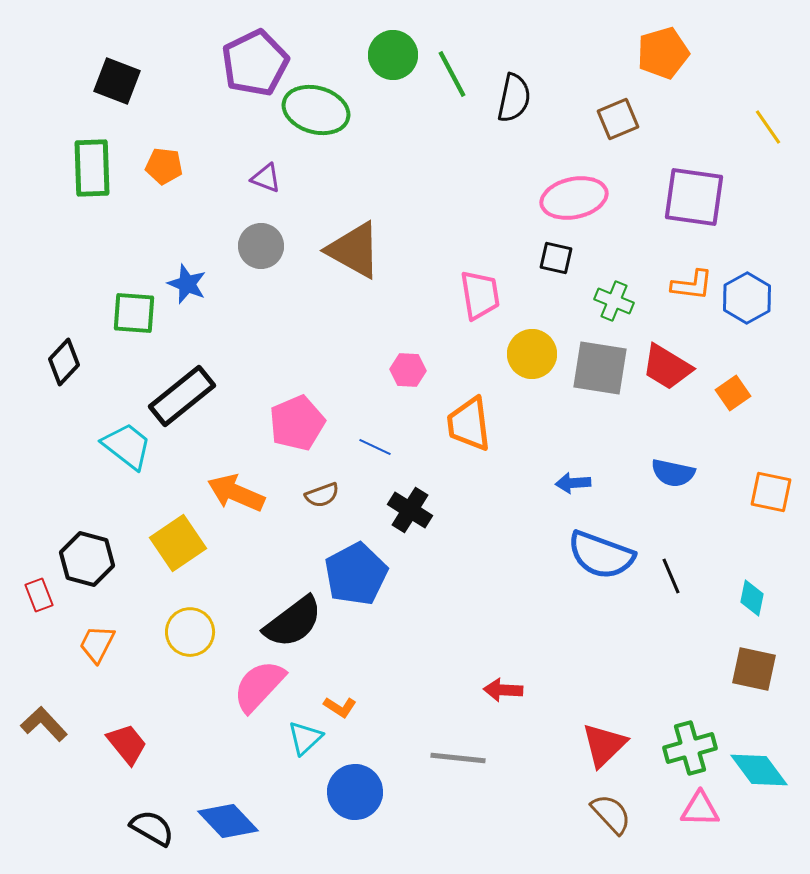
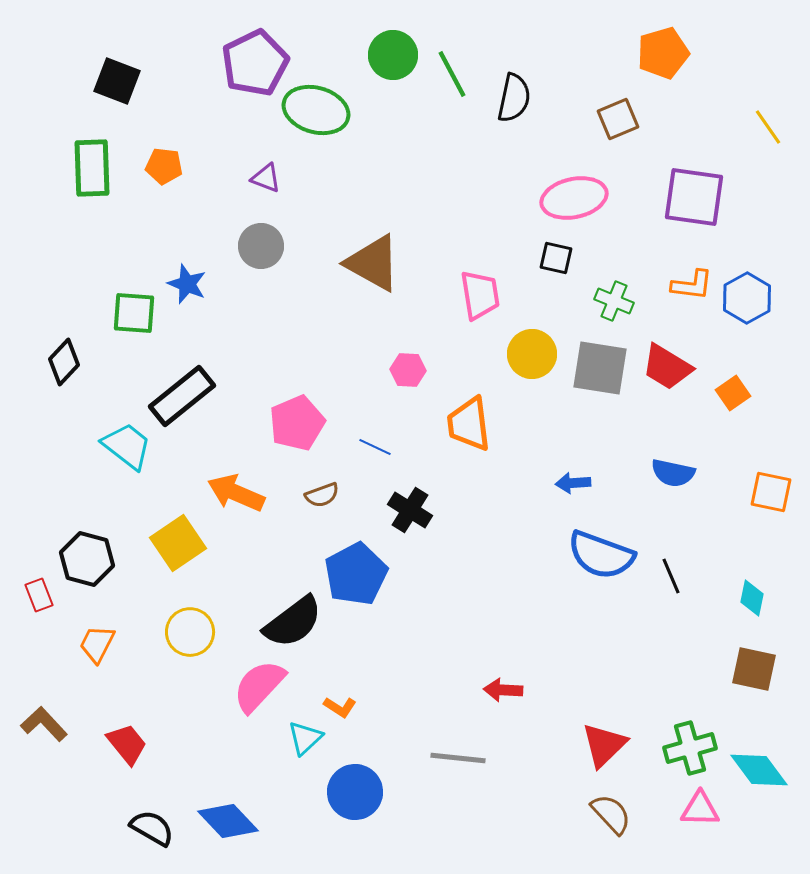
brown triangle at (354, 250): moved 19 px right, 13 px down
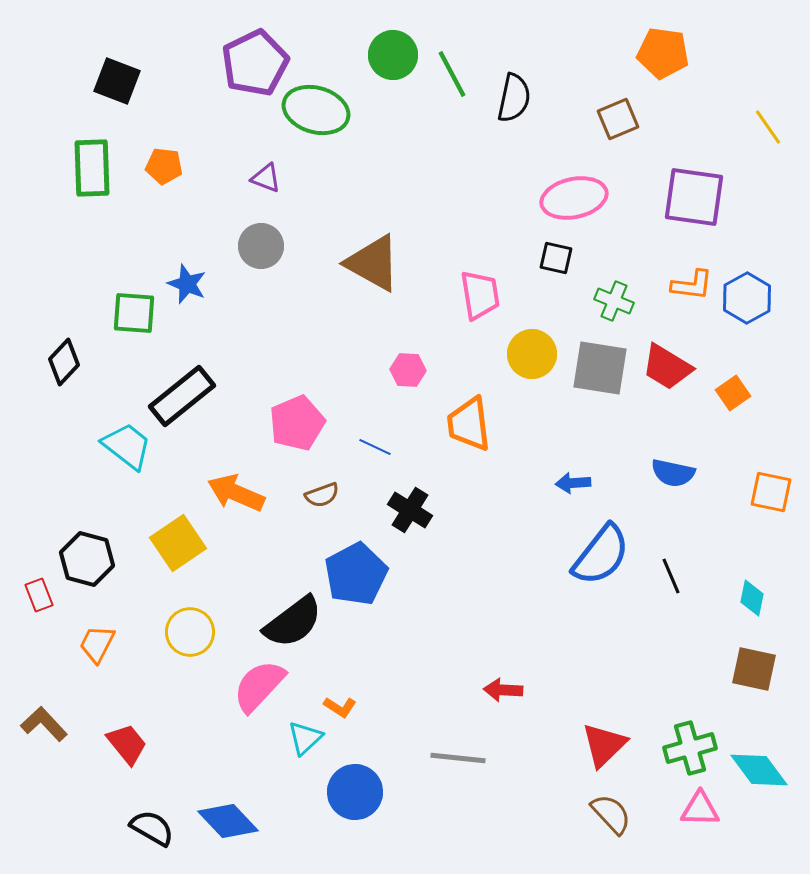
orange pentagon at (663, 53): rotated 24 degrees clockwise
blue semicircle at (601, 555): rotated 72 degrees counterclockwise
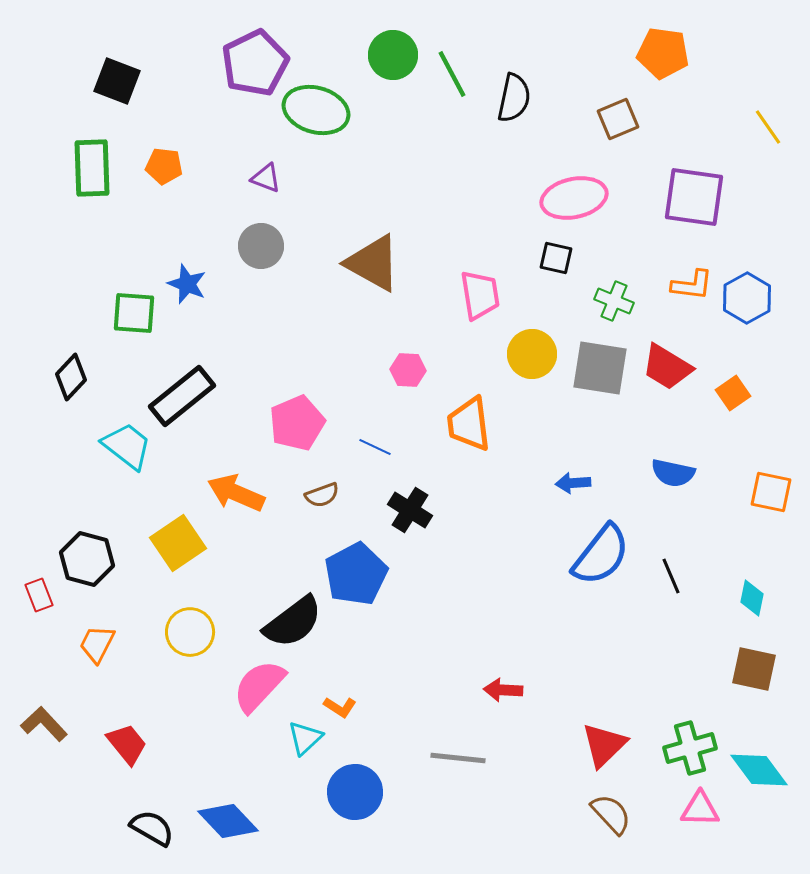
black diamond at (64, 362): moved 7 px right, 15 px down
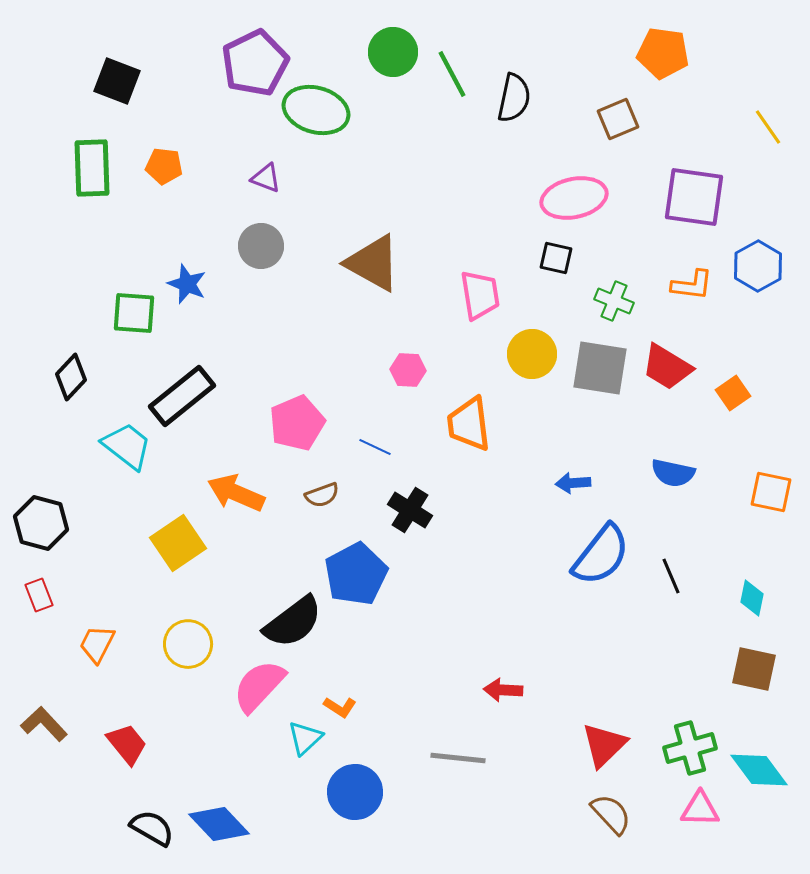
green circle at (393, 55): moved 3 px up
blue hexagon at (747, 298): moved 11 px right, 32 px up
black hexagon at (87, 559): moved 46 px left, 36 px up
yellow circle at (190, 632): moved 2 px left, 12 px down
blue diamond at (228, 821): moved 9 px left, 3 px down
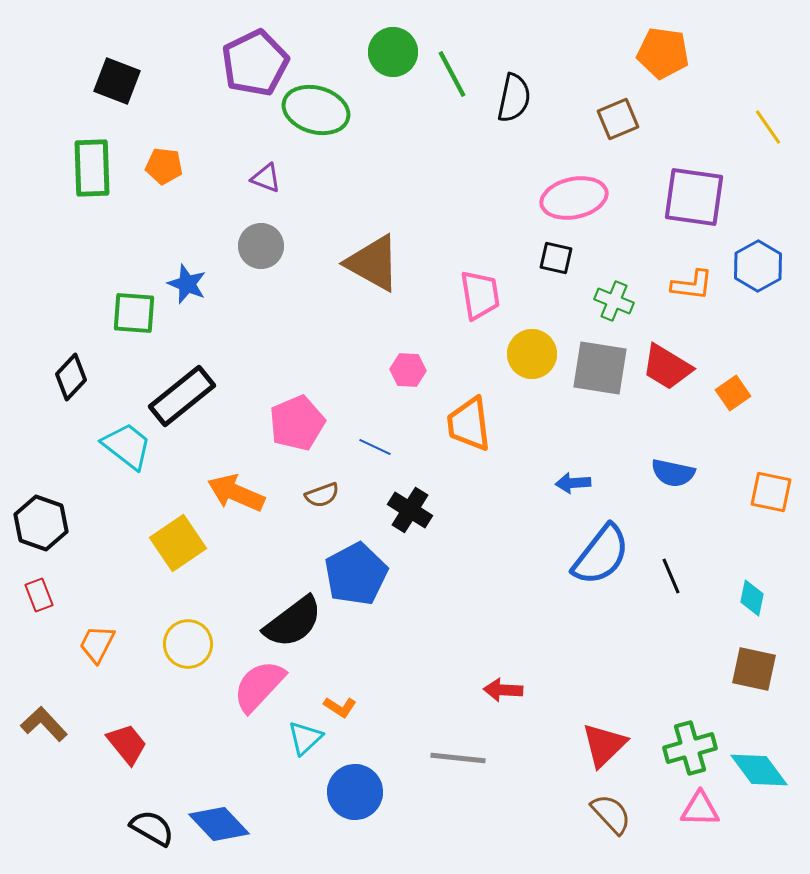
black hexagon at (41, 523): rotated 4 degrees clockwise
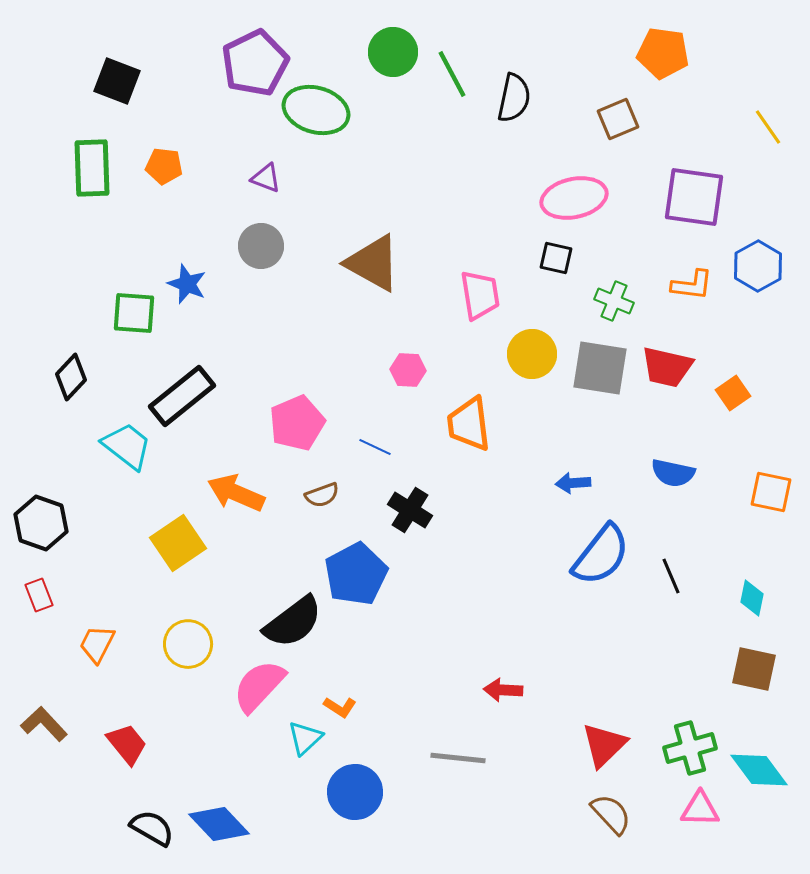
red trapezoid at (667, 367): rotated 18 degrees counterclockwise
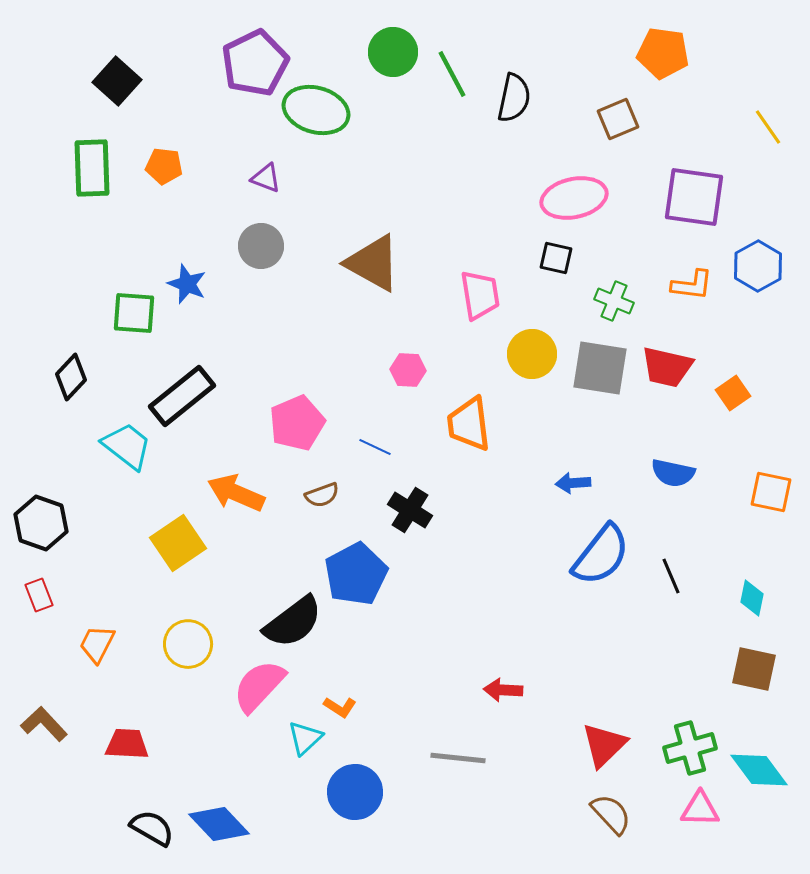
black square at (117, 81): rotated 21 degrees clockwise
red trapezoid at (127, 744): rotated 48 degrees counterclockwise
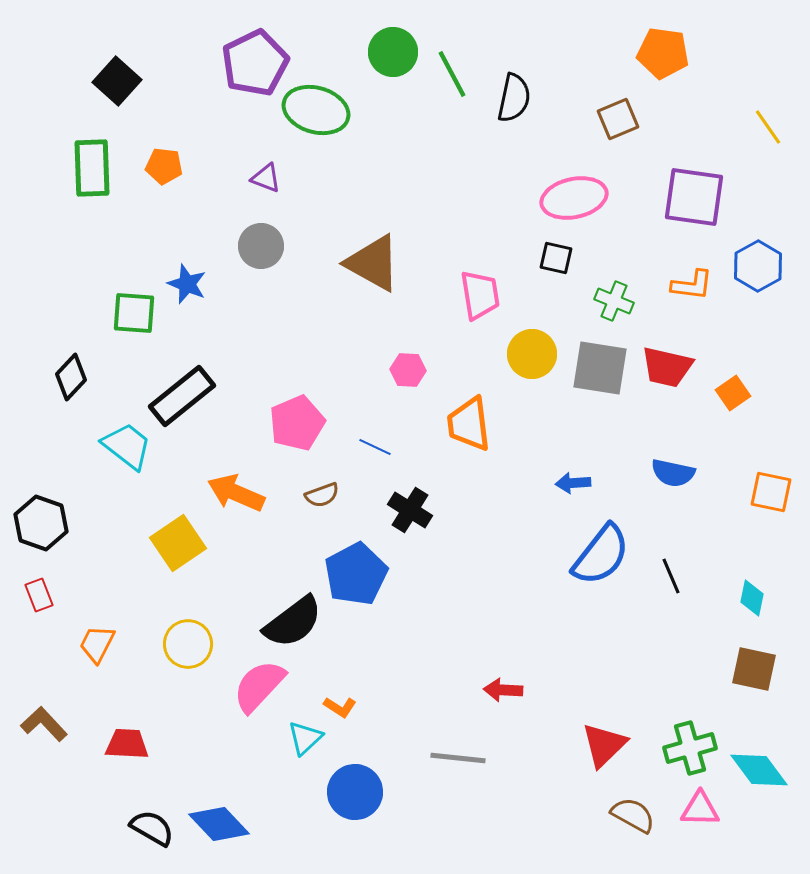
brown semicircle at (611, 814): moved 22 px right, 1 px down; rotated 18 degrees counterclockwise
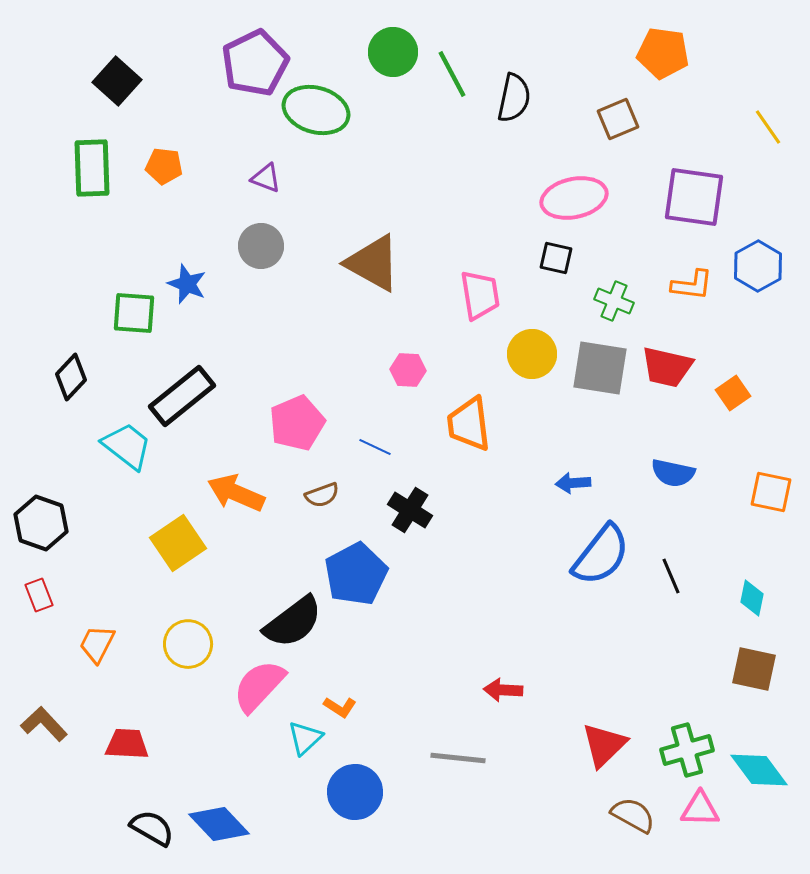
green cross at (690, 748): moved 3 px left, 2 px down
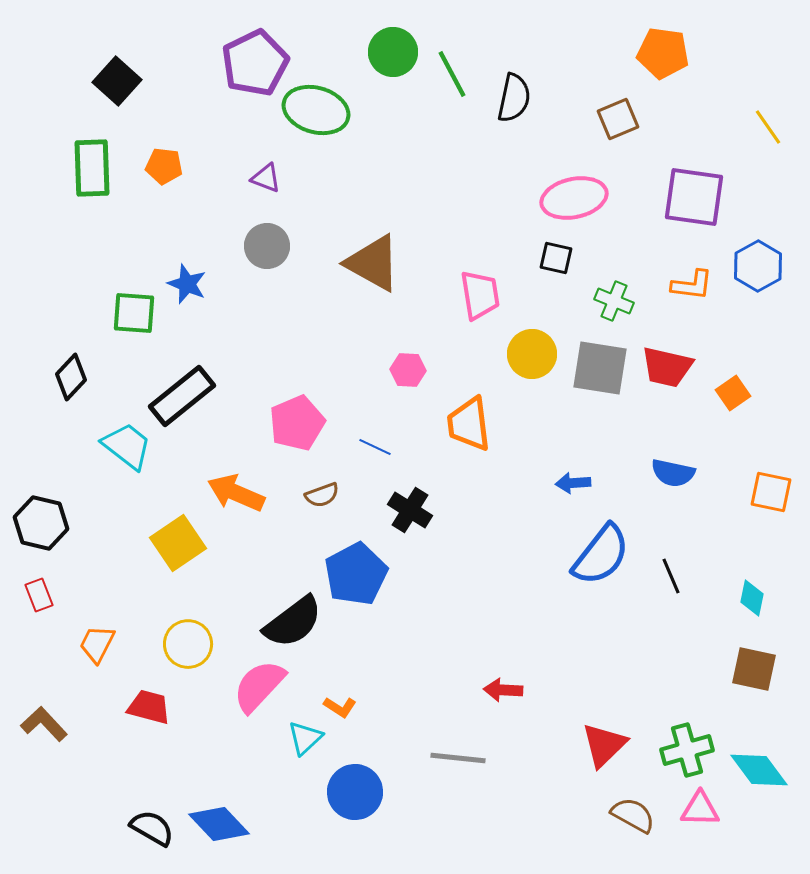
gray circle at (261, 246): moved 6 px right
black hexagon at (41, 523): rotated 6 degrees counterclockwise
red trapezoid at (127, 744): moved 22 px right, 37 px up; rotated 12 degrees clockwise
